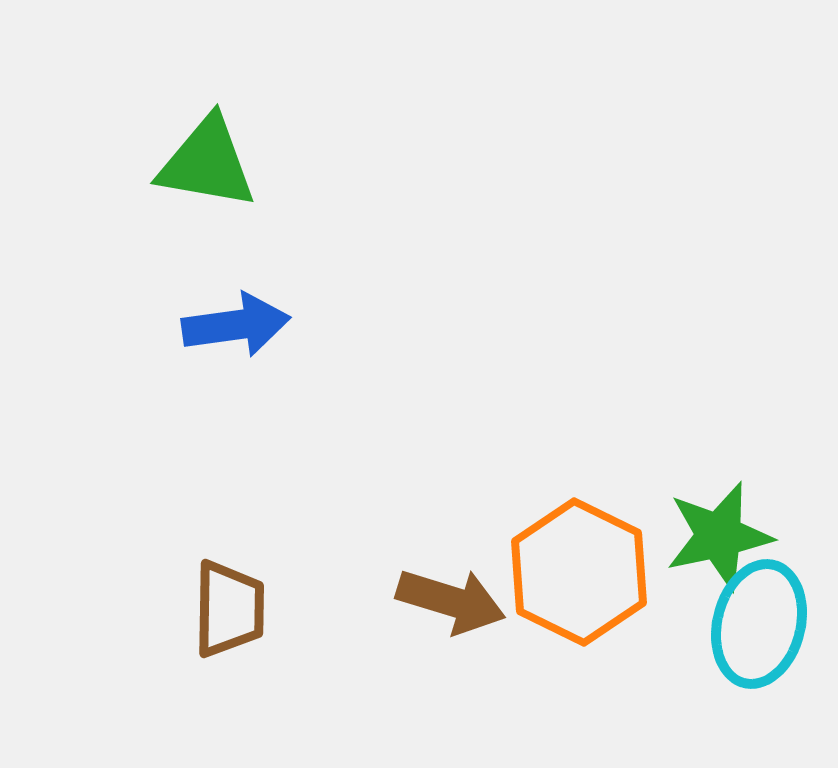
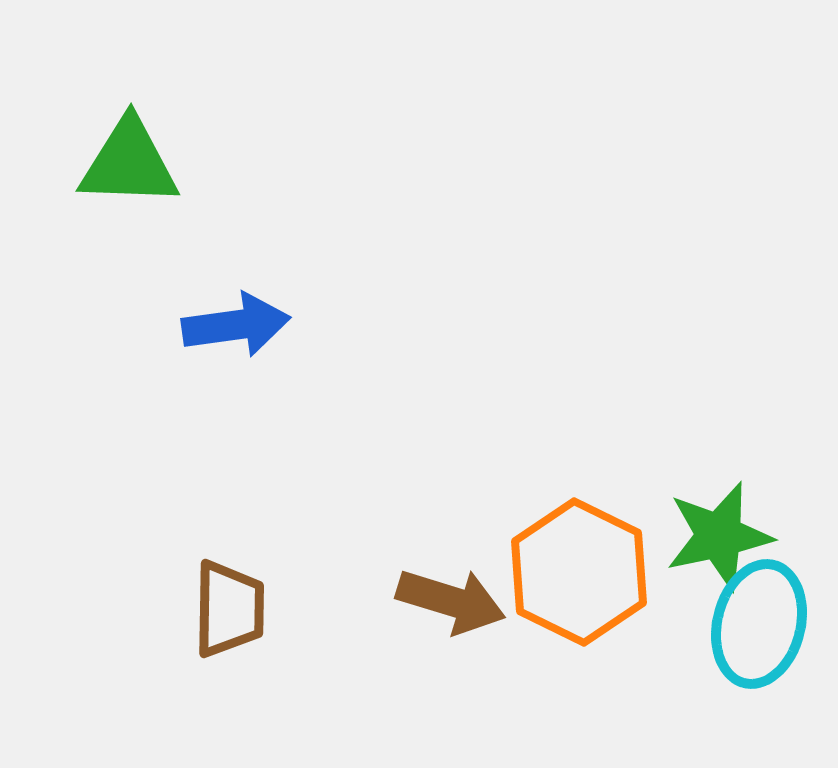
green triangle: moved 78 px left; rotated 8 degrees counterclockwise
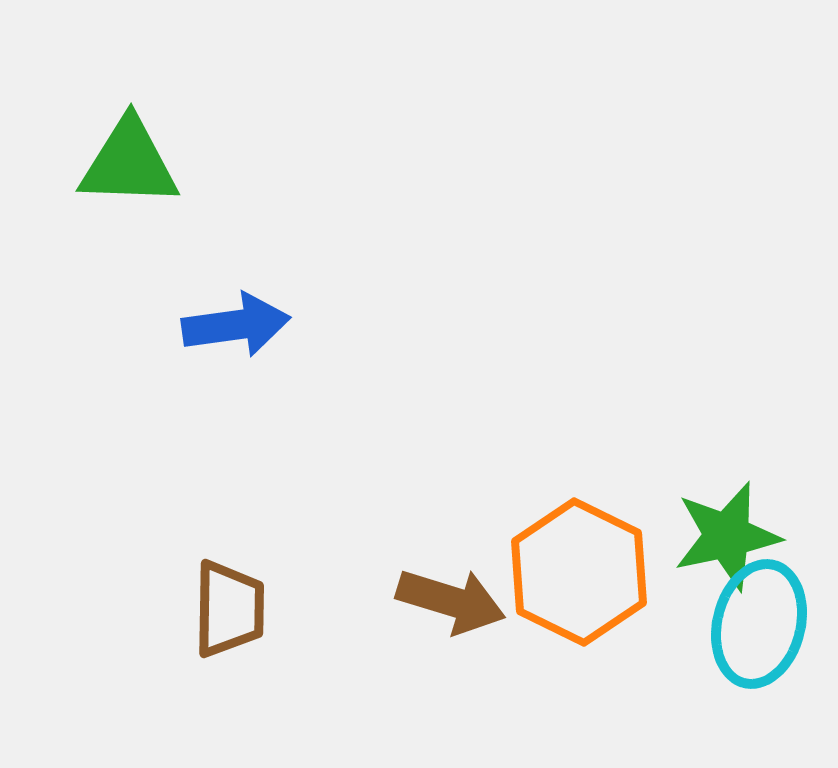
green star: moved 8 px right
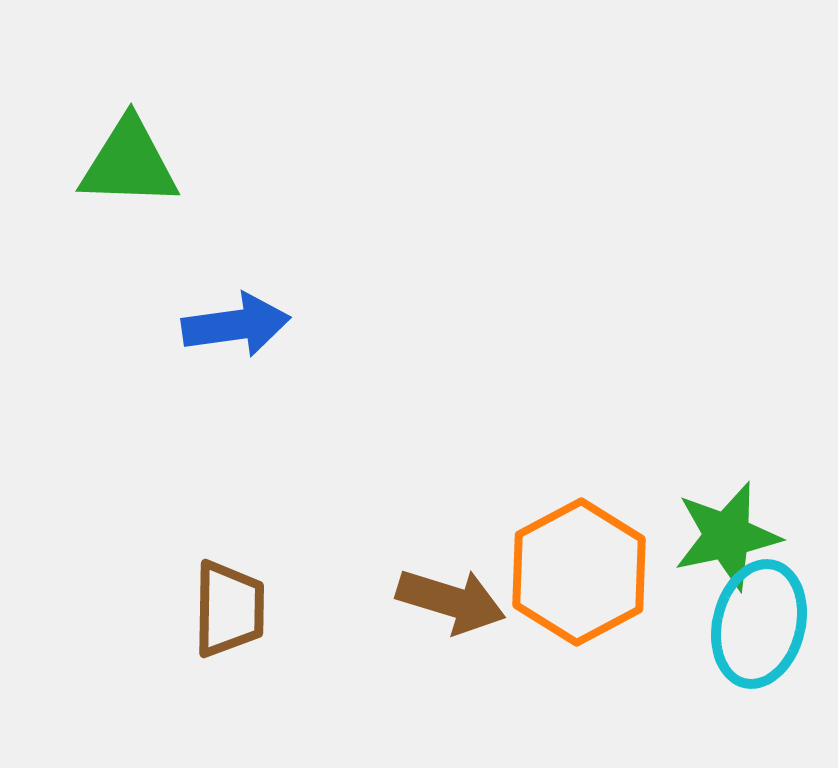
orange hexagon: rotated 6 degrees clockwise
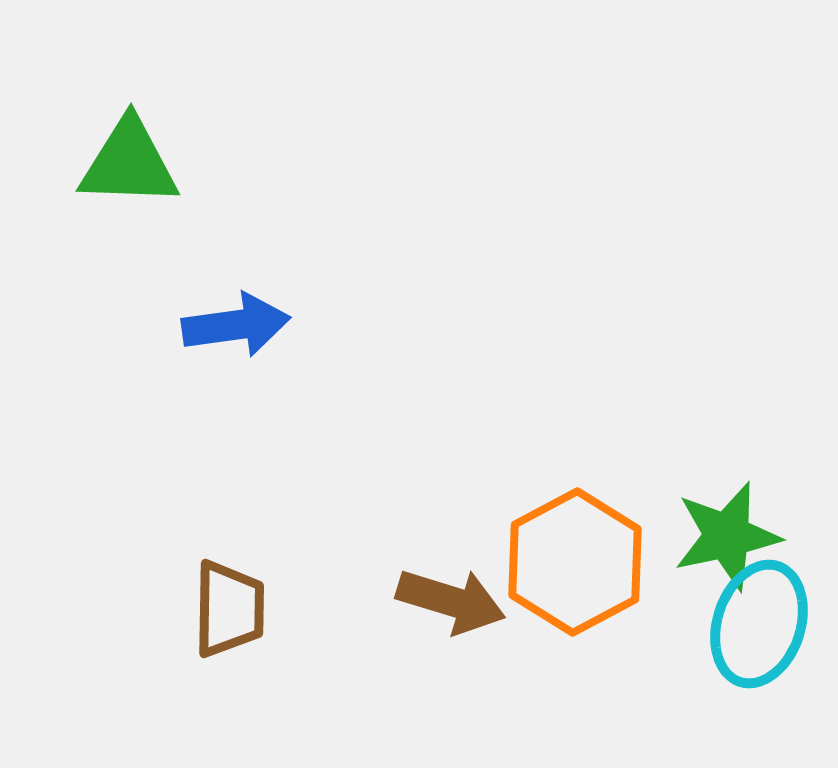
orange hexagon: moved 4 px left, 10 px up
cyan ellipse: rotated 4 degrees clockwise
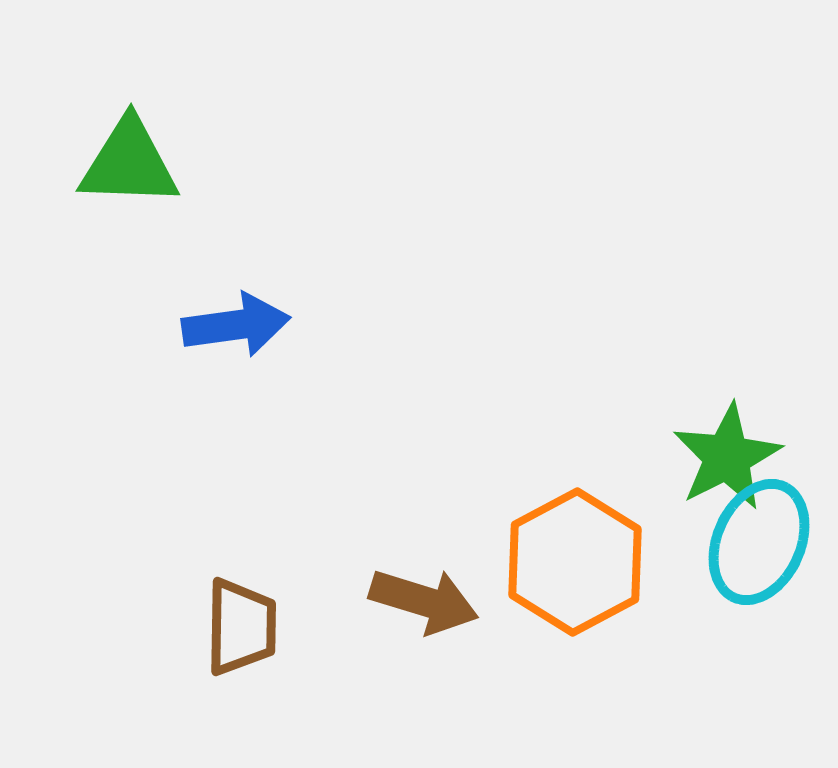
green star: moved 79 px up; rotated 15 degrees counterclockwise
brown arrow: moved 27 px left
brown trapezoid: moved 12 px right, 18 px down
cyan ellipse: moved 82 px up; rotated 6 degrees clockwise
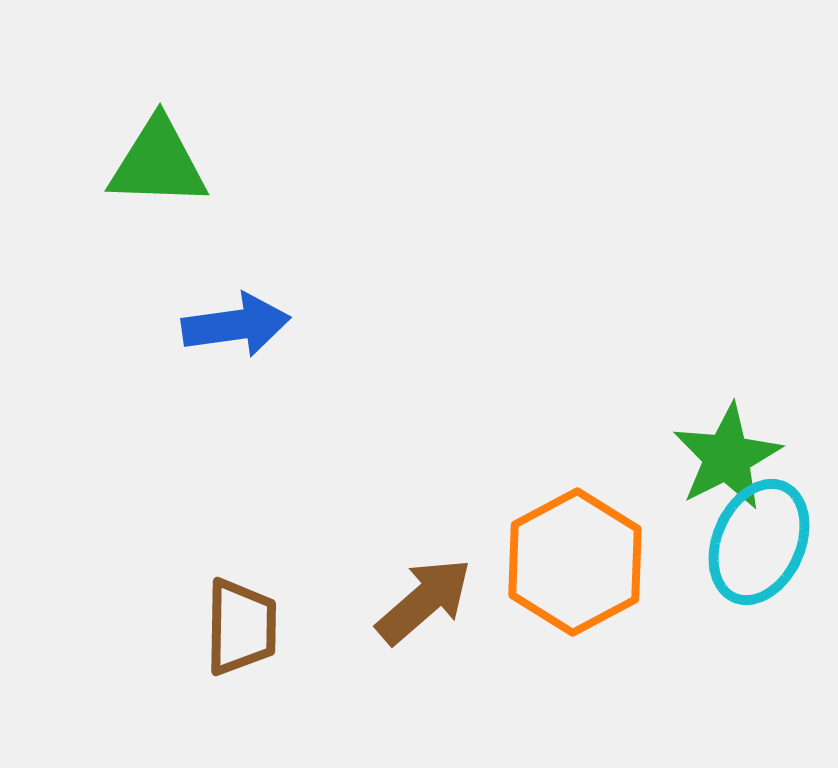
green triangle: moved 29 px right
brown arrow: rotated 58 degrees counterclockwise
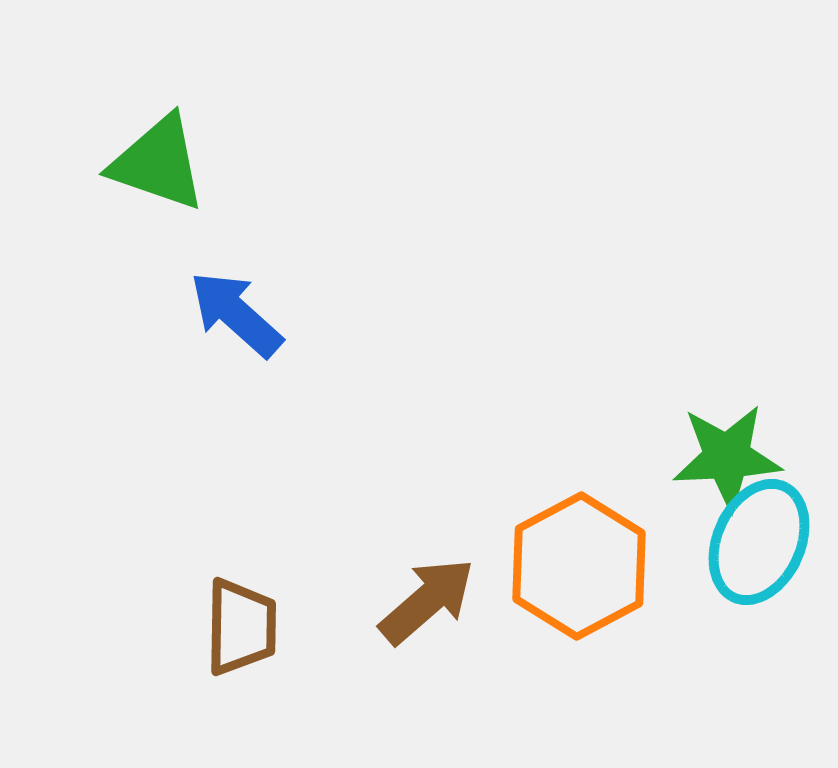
green triangle: rotated 17 degrees clockwise
blue arrow: moved 11 px up; rotated 130 degrees counterclockwise
green star: rotated 24 degrees clockwise
orange hexagon: moved 4 px right, 4 px down
brown arrow: moved 3 px right
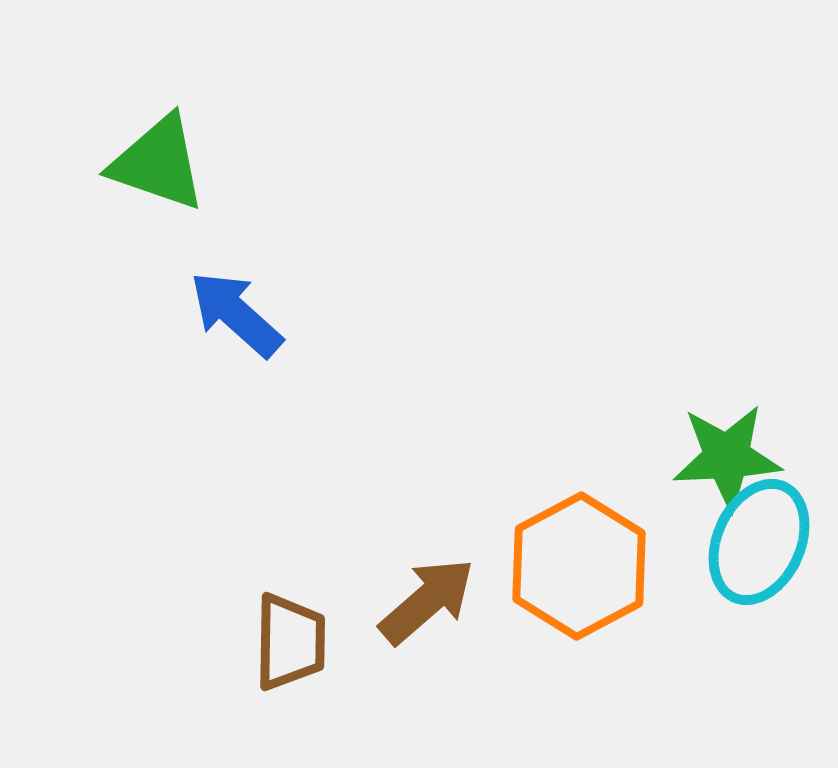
brown trapezoid: moved 49 px right, 15 px down
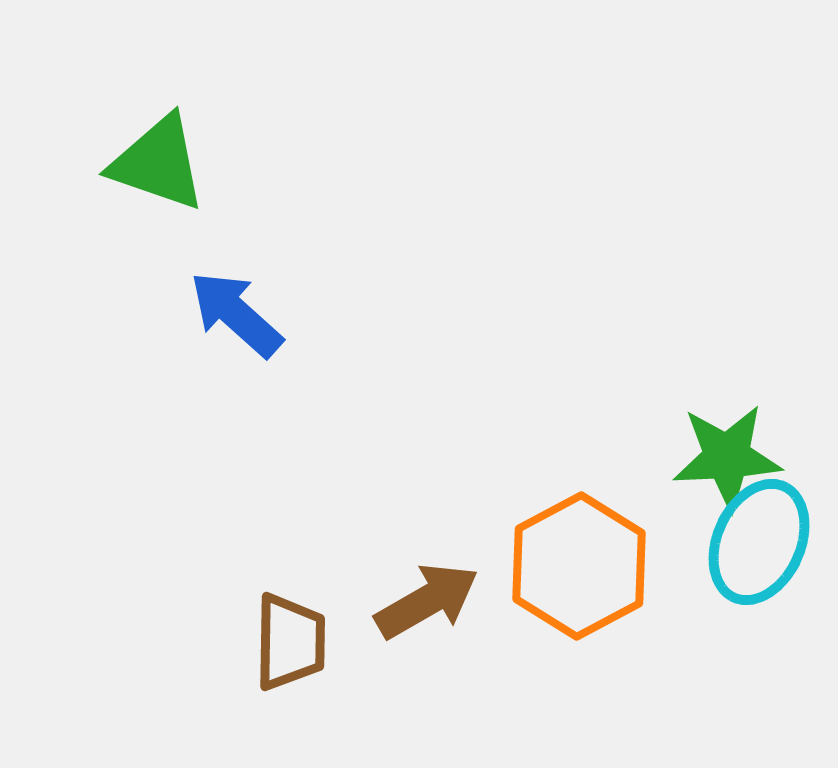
brown arrow: rotated 11 degrees clockwise
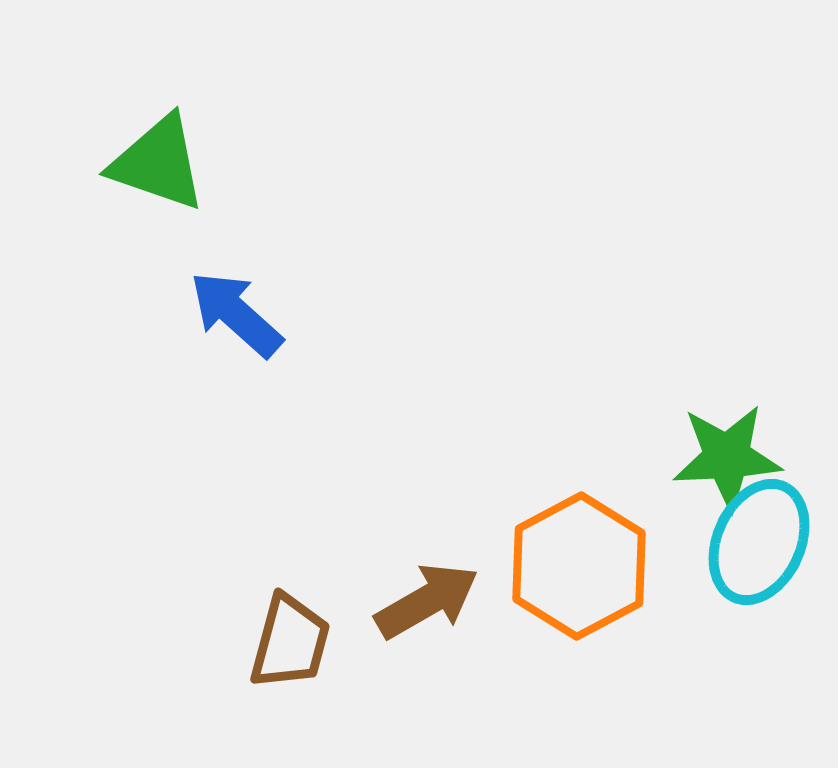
brown trapezoid: rotated 14 degrees clockwise
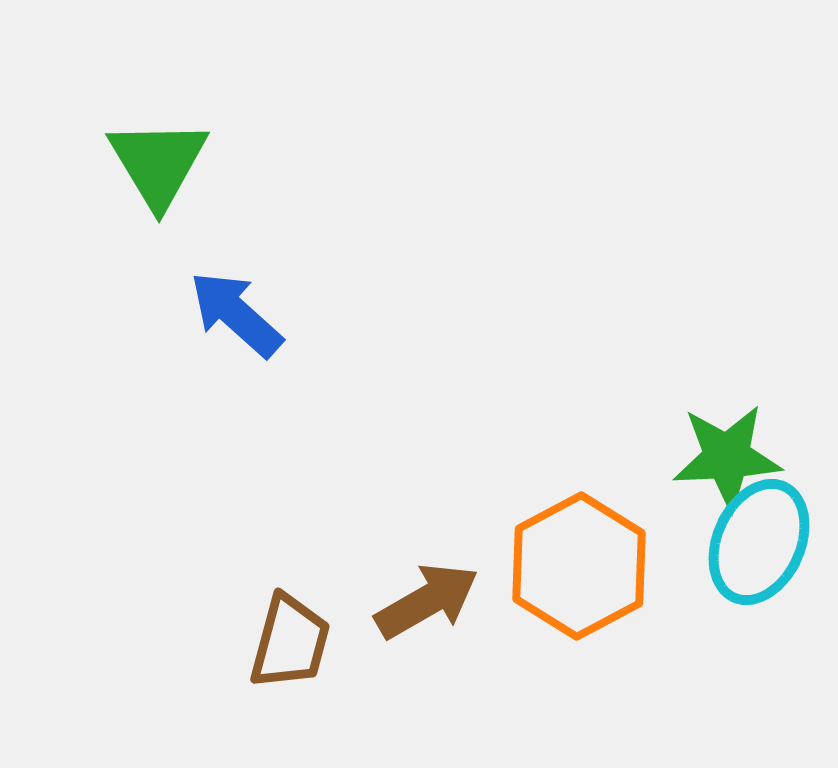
green triangle: rotated 40 degrees clockwise
